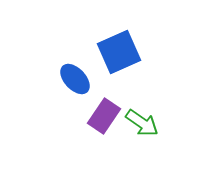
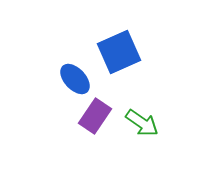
purple rectangle: moved 9 px left
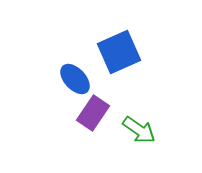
purple rectangle: moved 2 px left, 3 px up
green arrow: moved 3 px left, 7 px down
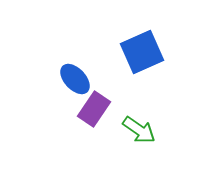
blue square: moved 23 px right
purple rectangle: moved 1 px right, 4 px up
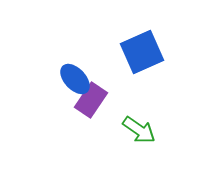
purple rectangle: moved 3 px left, 9 px up
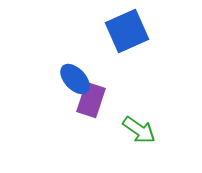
blue square: moved 15 px left, 21 px up
purple rectangle: rotated 16 degrees counterclockwise
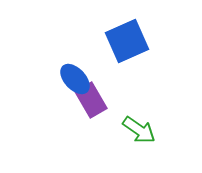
blue square: moved 10 px down
purple rectangle: rotated 48 degrees counterclockwise
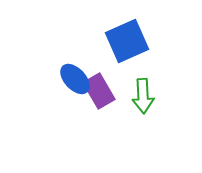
purple rectangle: moved 8 px right, 9 px up
green arrow: moved 4 px right, 34 px up; rotated 52 degrees clockwise
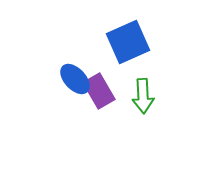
blue square: moved 1 px right, 1 px down
